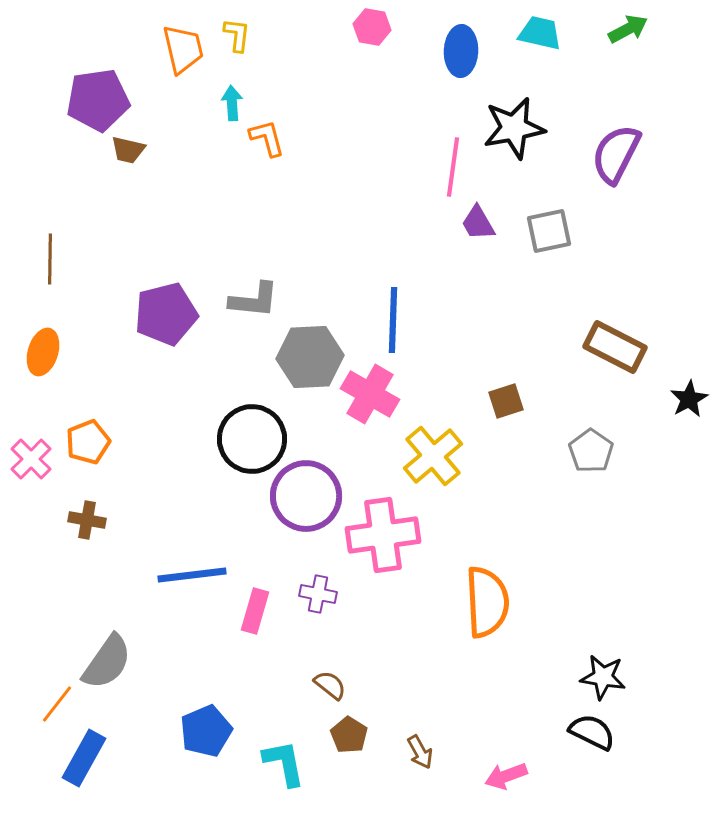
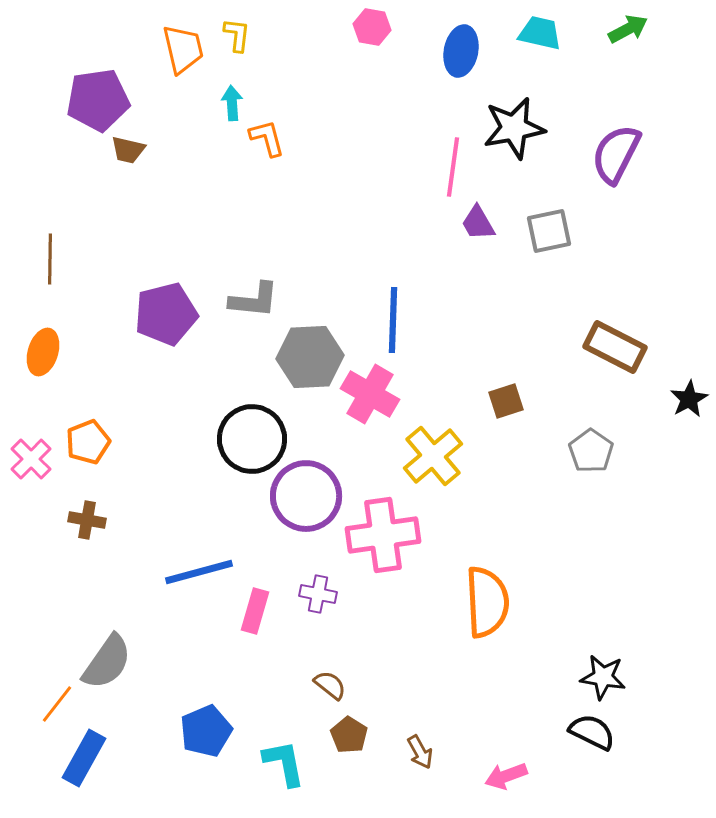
blue ellipse at (461, 51): rotated 9 degrees clockwise
blue line at (192, 575): moved 7 px right, 3 px up; rotated 8 degrees counterclockwise
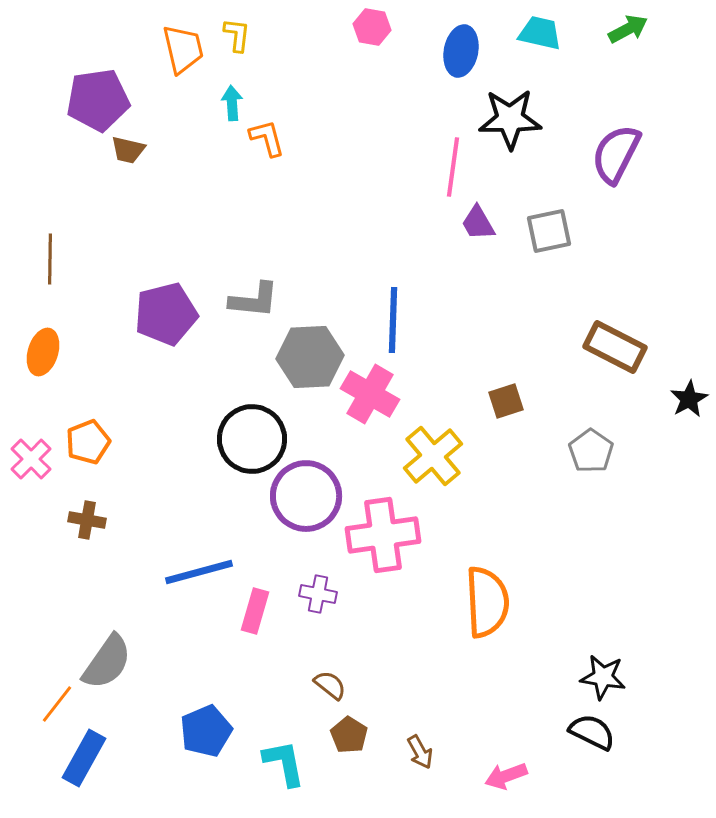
black star at (514, 128): moved 4 px left, 9 px up; rotated 10 degrees clockwise
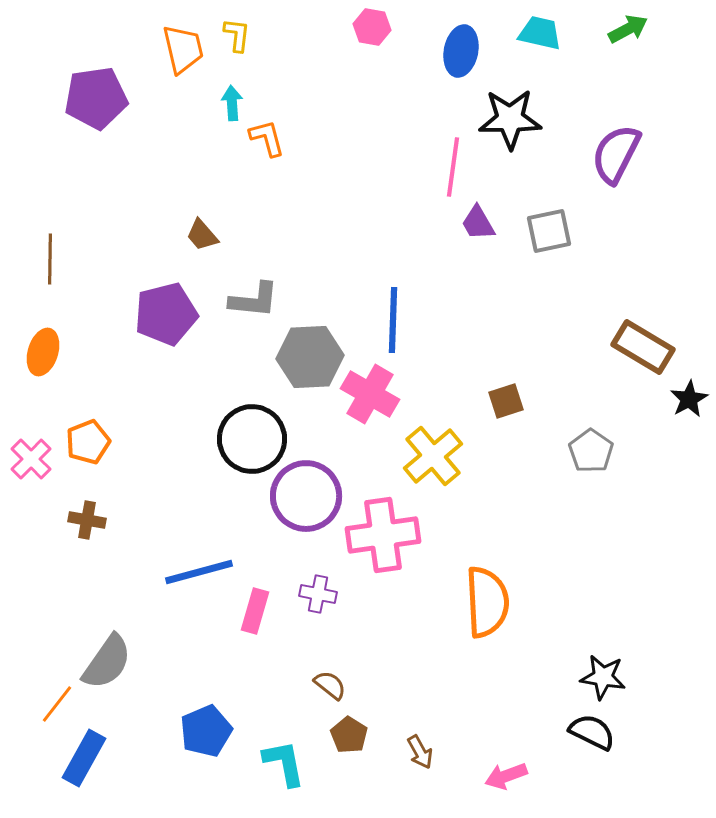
purple pentagon at (98, 100): moved 2 px left, 2 px up
brown trapezoid at (128, 150): moved 74 px right, 85 px down; rotated 36 degrees clockwise
brown rectangle at (615, 347): moved 28 px right; rotated 4 degrees clockwise
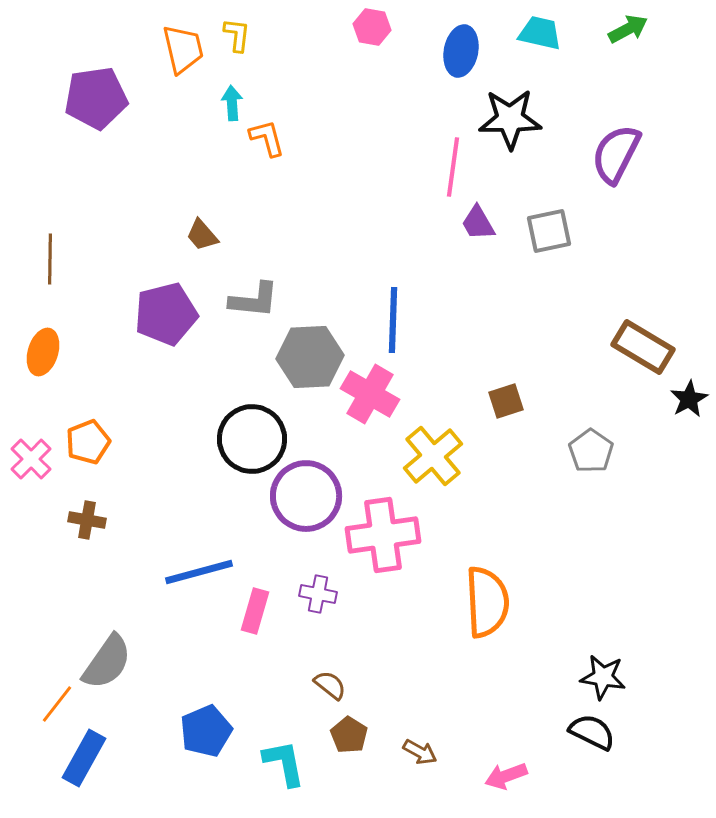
brown arrow at (420, 752): rotated 32 degrees counterclockwise
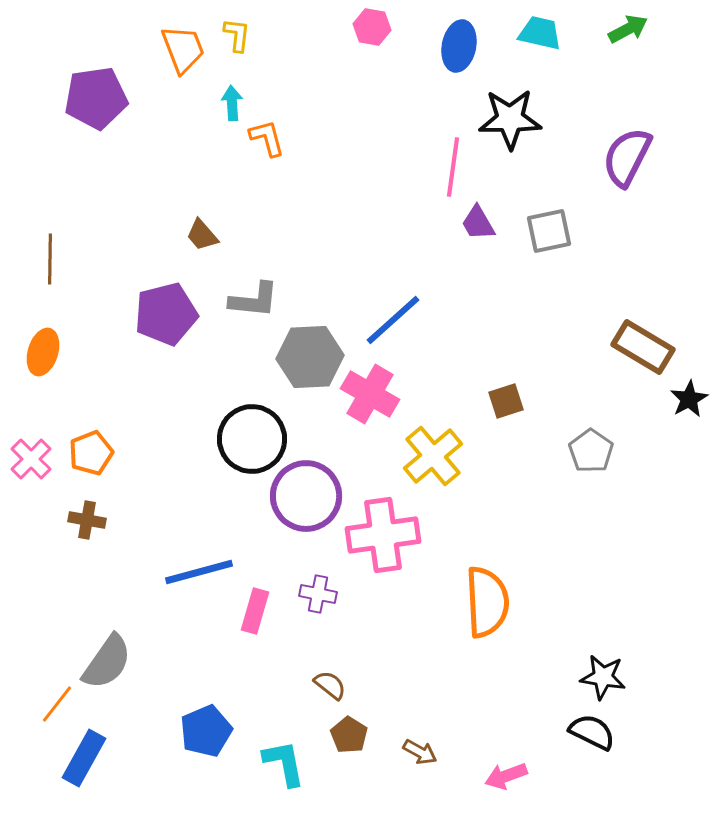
orange trapezoid at (183, 49): rotated 8 degrees counterclockwise
blue ellipse at (461, 51): moved 2 px left, 5 px up
purple semicircle at (616, 154): moved 11 px right, 3 px down
blue line at (393, 320): rotated 46 degrees clockwise
orange pentagon at (88, 442): moved 3 px right, 11 px down
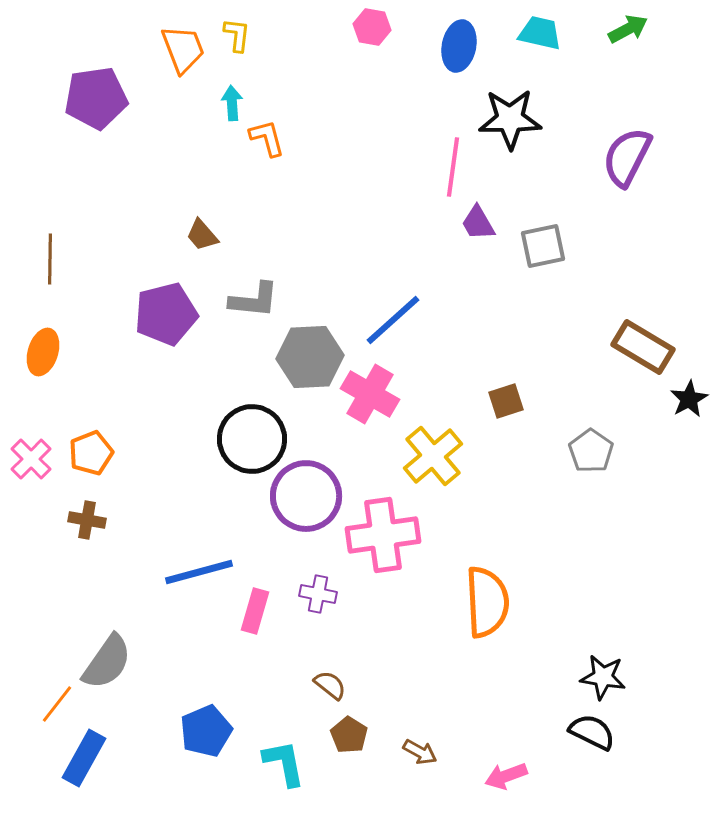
gray square at (549, 231): moved 6 px left, 15 px down
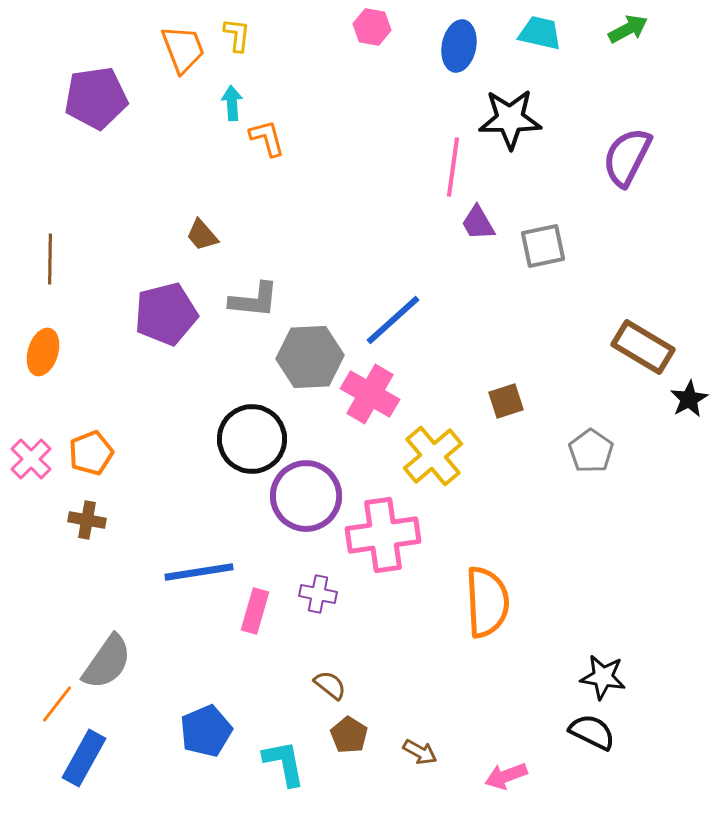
blue line at (199, 572): rotated 6 degrees clockwise
